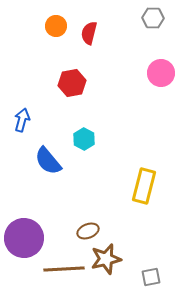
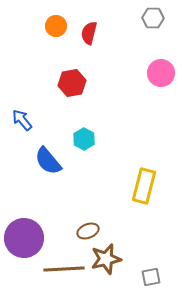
blue arrow: rotated 55 degrees counterclockwise
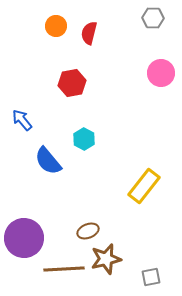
yellow rectangle: rotated 24 degrees clockwise
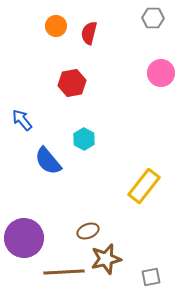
brown line: moved 3 px down
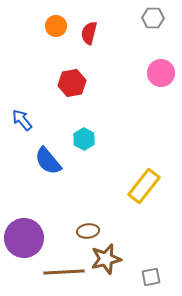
brown ellipse: rotated 15 degrees clockwise
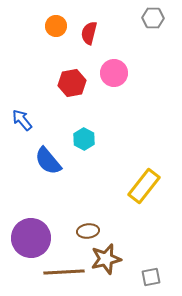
pink circle: moved 47 px left
purple circle: moved 7 px right
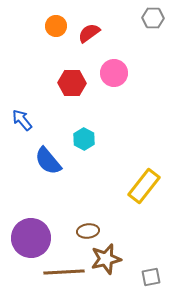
red semicircle: rotated 40 degrees clockwise
red hexagon: rotated 12 degrees clockwise
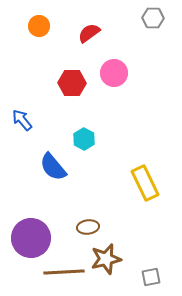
orange circle: moved 17 px left
blue semicircle: moved 5 px right, 6 px down
yellow rectangle: moved 1 px right, 3 px up; rotated 64 degrees counterclockwise
brown ellipse: moved 4 px up
